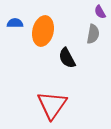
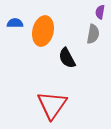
purple semicircle: rotated 40 degrees clockwise
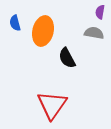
blue semicircle: rotated 105 degrees counterclockwise
gray semicircle: moved 1 px right, 1 px up; rotated 90 degrees counterclockwise
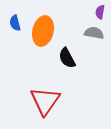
red triangle: moved 7 px left, 4 px up
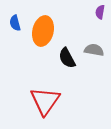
gray semicircle: moved 17 px down
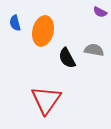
purple semicircle: rotated 72 degrees counterclockwise
red triangle: moved 1 px right, 1 px up
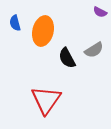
gray semicircle: rotated 138 degrees clockwise
